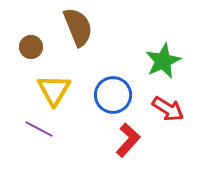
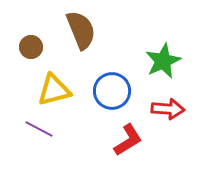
brown semicircle: moved 3 px right, 3 px down
yellow triangle: rotated 45 degrees clockwise
blue circle: moved 1 px left, 4 px up
red arrow: rotated 28 degrees counterclockwise
red L-shape: rotated 16 degrees clockwise
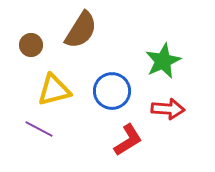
brown semicircle: rotated 54 degrees clockwise
brown circle: moved 2 px up
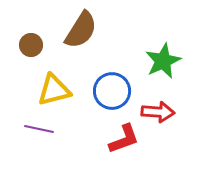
red arrow: moved 10 px left, 3 px down
purple line: rotated 16 degrees counterclockwise
red L-shape: moved 4 px left, 1 px up; rotated 12 degrees clockwise
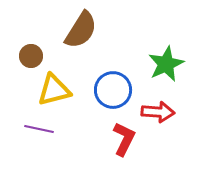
brown circle: moved 11 px down
green star: moved 3 px right, 3 px down
blue circle: moved 1 px right, 1 px up
red L-shape: rotated 44 degrees counterclockwise
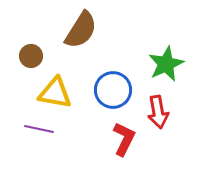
yellow triangle: moved 1 px right, 3 px down; rotated 24 degrees clockwise
red arrow: rotated 76 degrees clockwise
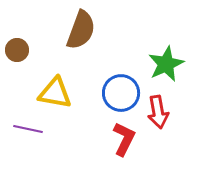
brown semicircle: rotated 12 degrees counterclockwise
brown circle: moved 14 px left, 6 px up
blue circle: moved 8 px right, 3 px down
purple line: moved 11 px left
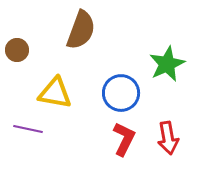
green star: moved 1 px right
red arrow: moved 10 px right, 26 px down
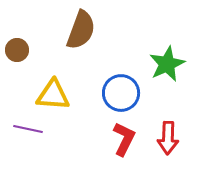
yellow triangle: moved 2 px left, 2 px down; rotated 6 degrees counterclockwise
red arrow: rotated 12 degrees clockwise
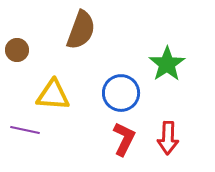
green star: rotated 9 degrees counterclockwise
purple line: moved 3 px left, 1 px down
